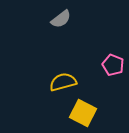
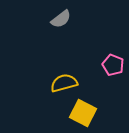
yellow semicircle: moved 1 px right, 1 px down
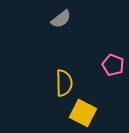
yellow semicircle: rotated 104 degrees clockwise
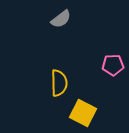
pink pentagon: rotated 25 degrees counterclockwise
yellow semicircle: moved 5 px left
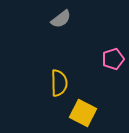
pink pentagon: moved 6 px up; rotated 15 degrees counterclockwise
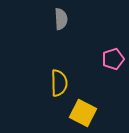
gray semicircle: rotated 55 degrees counterclockwise
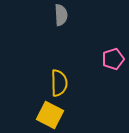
gray semicircle: moved 4 px up
yellow square: moved 33 px left, 2 px down
